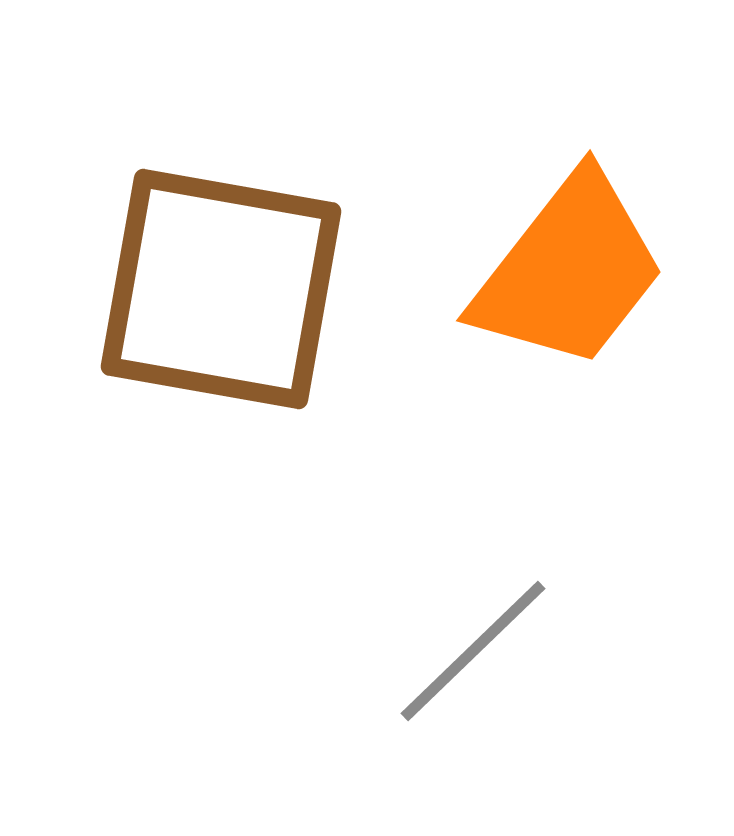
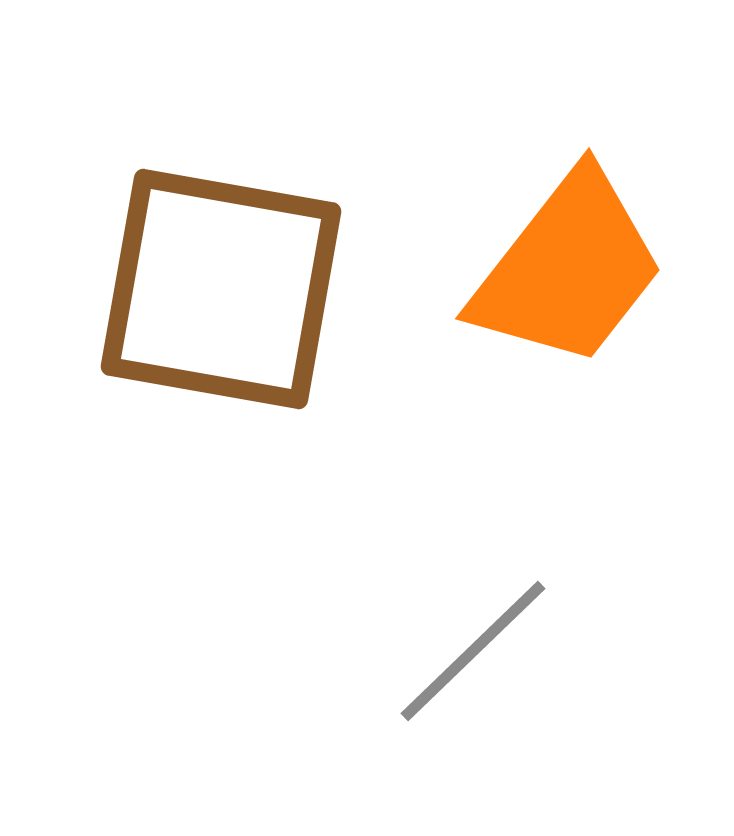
orange trapezoid: moved 1 px left, 2 px up
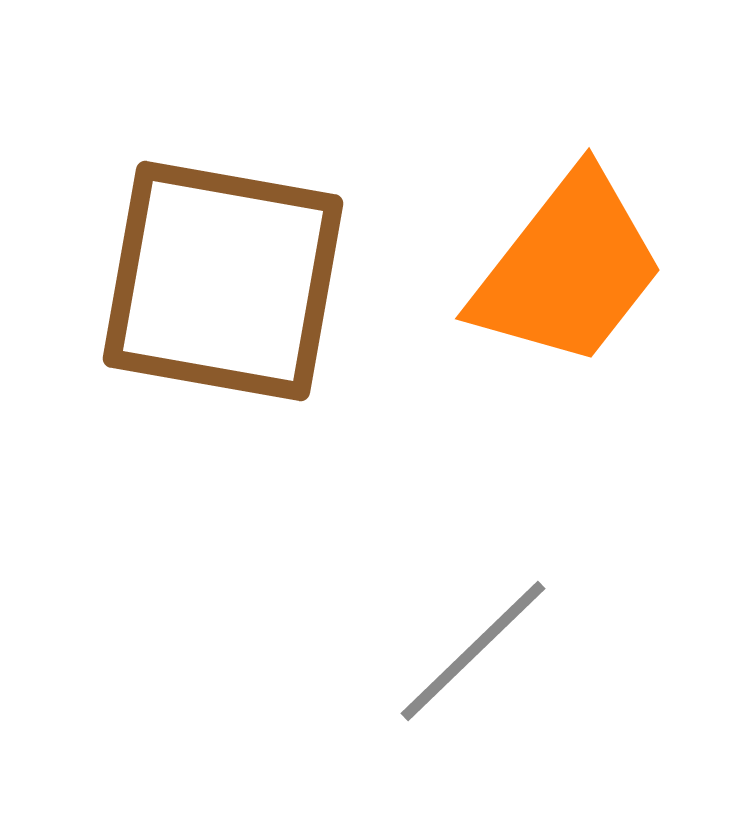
brown square: moved 2 px right, 8 px up
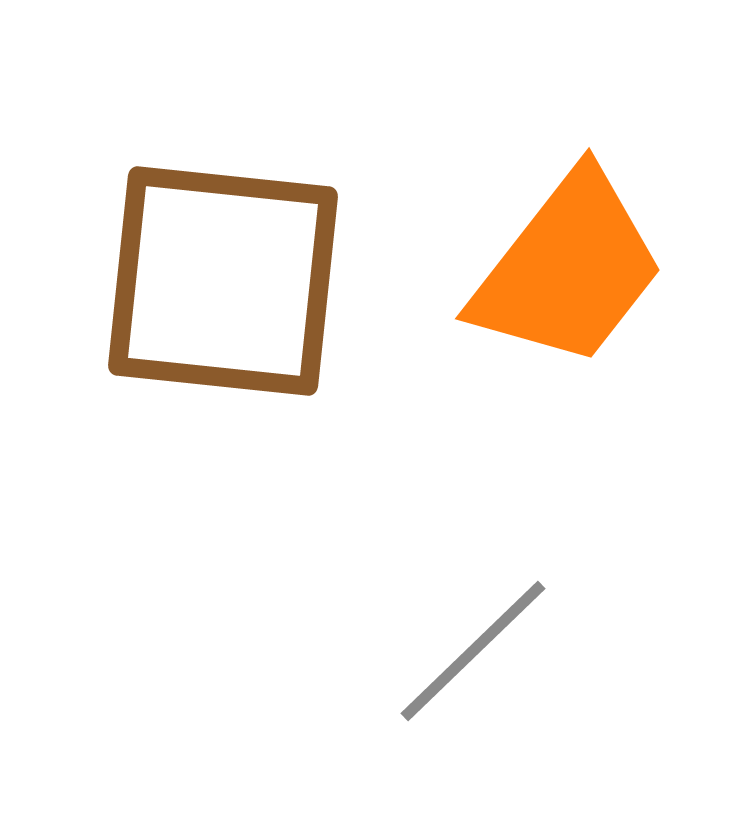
brown square: rotated 4 degrees counterclockwise
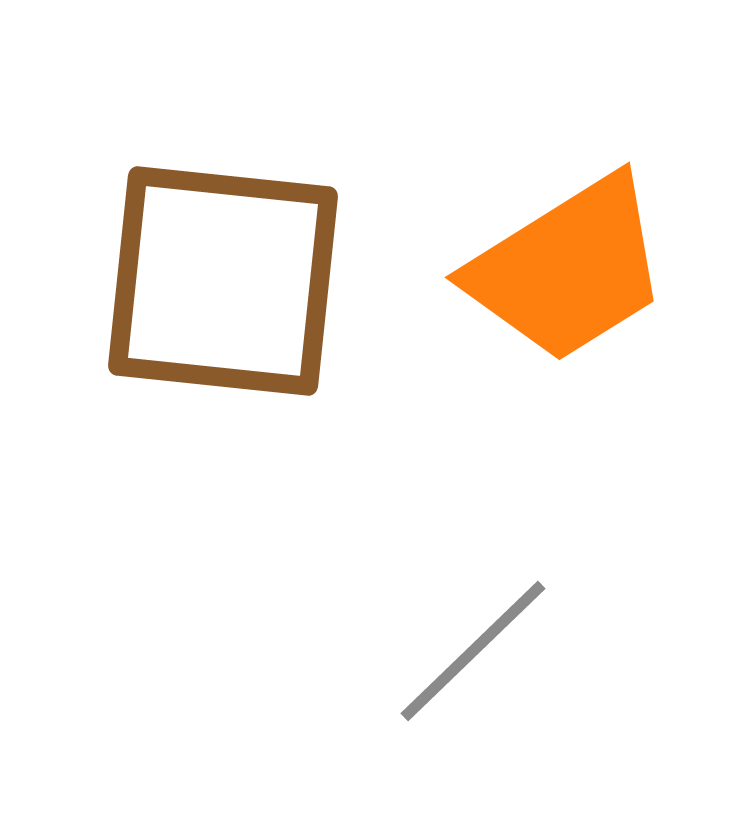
orange trapezoid: rotated 20 degrees clockwise
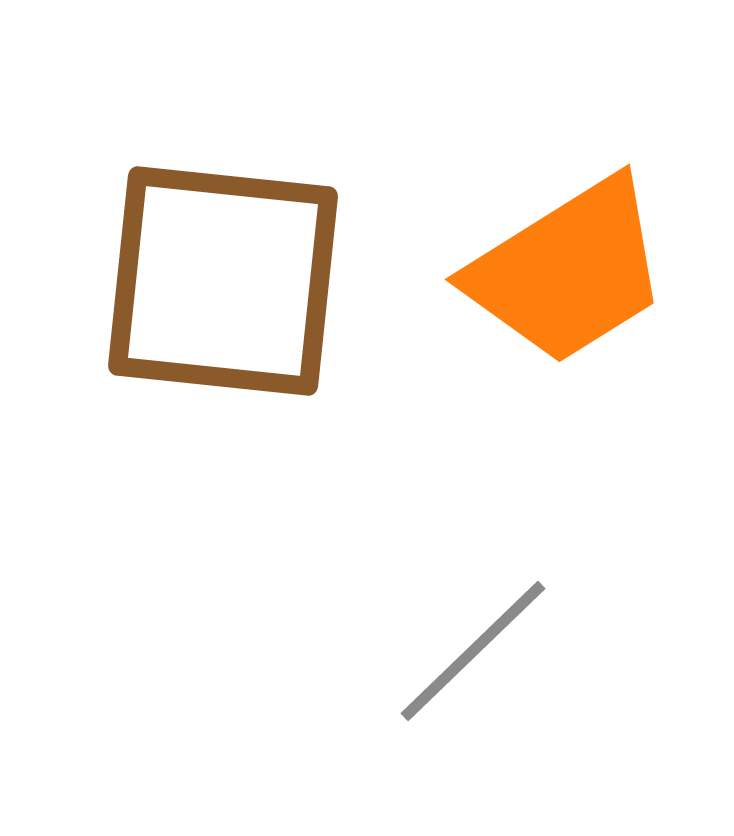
orange trapezoid: moved 2 px down
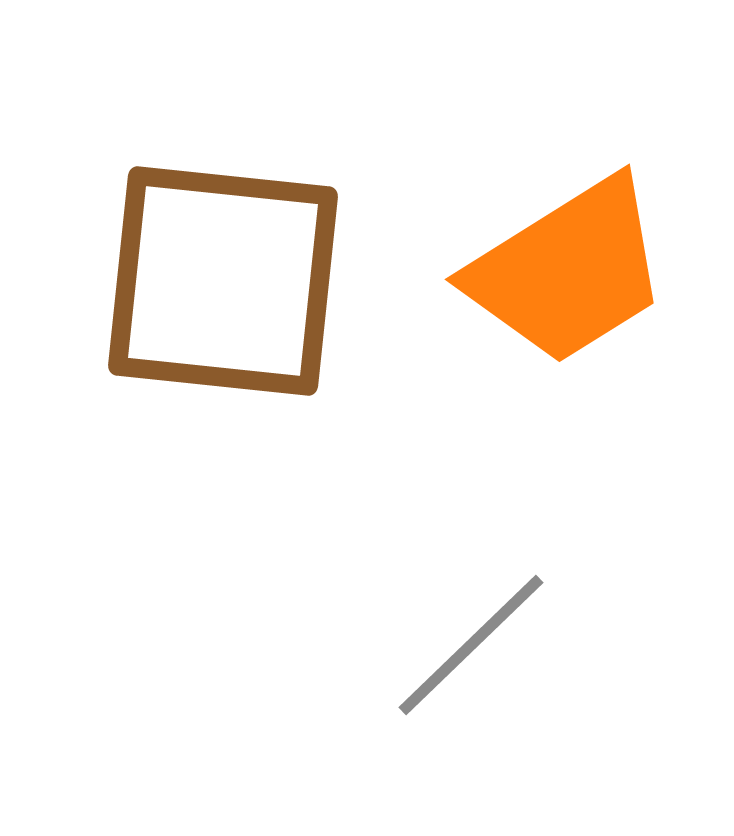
gray line: moved 2 px left, 6 px up
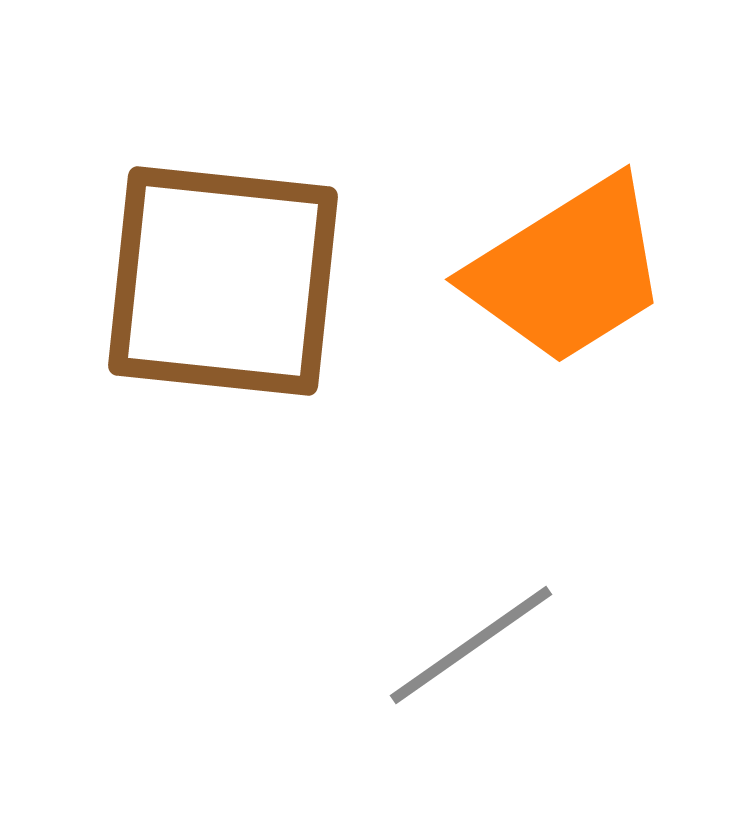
gray line: rotated 9 degrees clockwise
